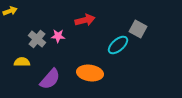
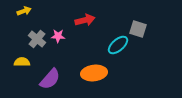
yellow arrow: moved 14 px right
gray square: rotated 12 degrees counterclockwise
orange ellipse: moved 4 px right; rotated 15 degrees counterclockwise
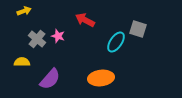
red arrow: rotated 138 degrees counterclockwise
pink star: rotated 16 degrees clockwise
cyan ellipse: moved 2 px left, 3 px up; rotated 15 degrees counterclockwise
orange ellipse: moved 7 px right, 5 px down
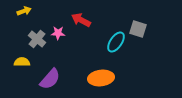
red arrow: moved 4 px left
pink star: moved 3 px up; rotated 16 degrees counterclockwise
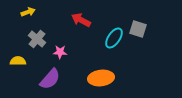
yellow arrow: moved 4 px right, 1 px down
pink star: moved 2 px right, 19 px down
cyan ellipse: moved 2 px left, 4 px up
yellow semicircle: moved 4 px left, 1 px up
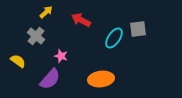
yellow arrow: moved 18 px right; rotated 24 degrees counterclockwise
gray square: rotated 24 degrees counterclockwise
gray cross: moved 1 px left, 3 px up
pink star: moved 1 px right, 4 px down; rotated 16 degrees clockwise
yellow semicircle: rotated 35 degrees clockwise
orange ellipse: moved 1 px down
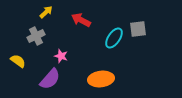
gray cross: rotated 24 degrees clockwise
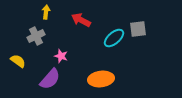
yellow arrow: rotated 40 degrees counterclockwise
cyan ellipse: rotated 15 degrees clockwise
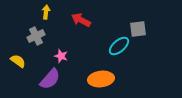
cyan ellipse: moved 5 px right, 8 px down
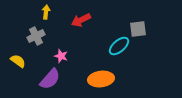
red arrow: rotated 54 degrees counterclockwise
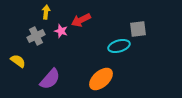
cyan ellipse: rotated 25 degrees clockwise
pink star: moved 25 px up
orange ellipse: rotated 35 degrees counterclockwise
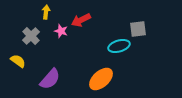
gray cross: moved 5 px left; rotated 18 degrees counterclockwise
